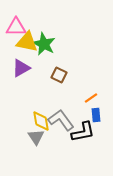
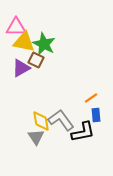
yellow triangle: moved 3 px left
brown square: moved 23 px left, 15 px up
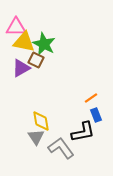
blue rectangle: rotated 16 degrees counterclockwise
gray L-shape: moved 28 px down
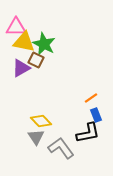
yellow diamond: rotated 35 degrees counterclockwise
black L-shape: moved 5 px right, 1 px down
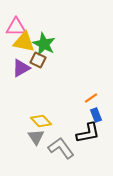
brown square: moved 2 px right
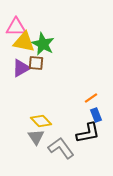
green star: moved 1 px left
brown square: moved 2 px left, 3 px down; rotated 21 degrees counterclockwise
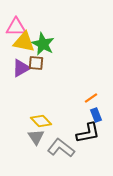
gray L-shape: rotated 16 degrees counterclockwise
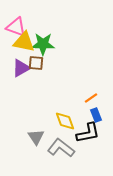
pink triangle: rotated 20 degrees clockwise
green star: rotated 25 degrees counterclockwise
yellow diamond: moved 24 px right; rotated 25 degrees clockwise
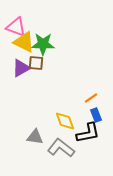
yellow triangle: rotated 15 degrees clockwise
gray triangle: moved 1 px left; rotated 48 degrees counterclockwise
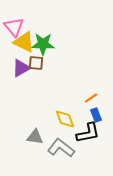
pink triangle: moved 2 px left; rotated 30 degrees clockwise
yellow diamond: moved 2 px up
